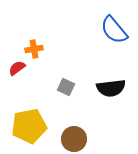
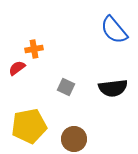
black semicircle: moved 2 px right
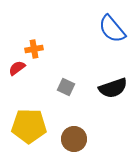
blue semicircle: moved 2 px left, 1 px up
black semicircle: rotated 12 degrees counterclockwise
yellow pentagon: rotated 12 degrees clockwise
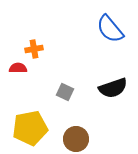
blue semicircle: moved 2 px left
red semicircle: moved 1 px right; rotated 36 degrees clockwise
gray square: moved 1 px left, 5 px down
yellow pentagon: moved 1 px right, 2 px down; rotated 12 degrees counterclockwise
brown circle: moved 2 px right
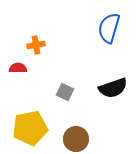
blue semicircle: moved 1 px left, 1 px up; rotated 56 degrees clockwise
orange cross: moved 2 px right, 4 px up
